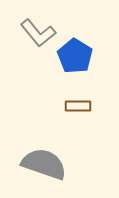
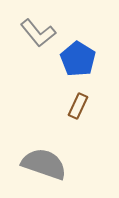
blue pentagon: moved 3 px right, 3 px down
brown rectangle: rotated 65 degrees counterclockwise
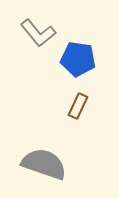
blue pentagon: rotated 24 degrees counterclockwise
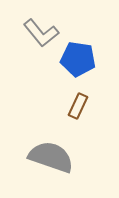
gray L-shape: moved 3 px right
gray semicircle: moved 7 px right, 7 px up
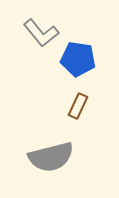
gray semicircle: rotated 147 degrees clockwise
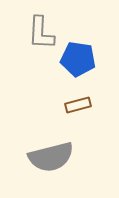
gray L-shape: rotated 42 degrees clockwise
brown rectangle: moved 1 px up; rotated 50 degrees clockwise
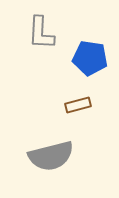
blue pentagon: moved 12 px right, 1 px up
gray semicircle: moved 1 px up
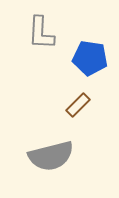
brown rectangle: rotated 30 degrees counterclockwise
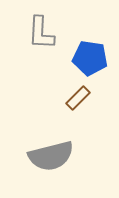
brown rectangle: moved 7 px up
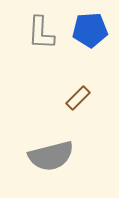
blue pentagon: moved 28 px up; rotated 12 degrees counterclockwise
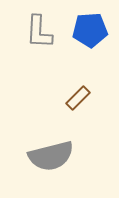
gray L-shape: moved 2 px left, 1 px up
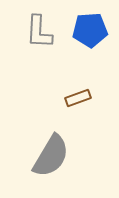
brown rectangle: rotated 25 degrees clockwise
gray semicircle: rotated 45 degrees counterclockwise
